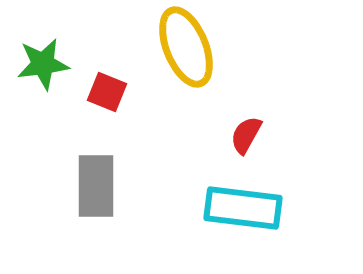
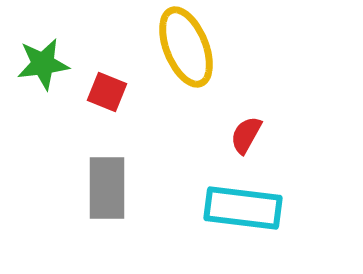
gray rectangle: moved 11 px right, 2 px down
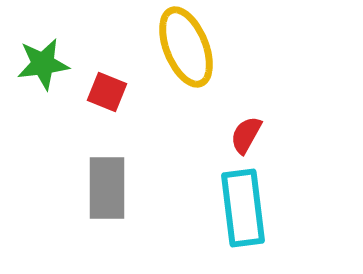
cyan rectangle: rotated 76 degrees clockwise
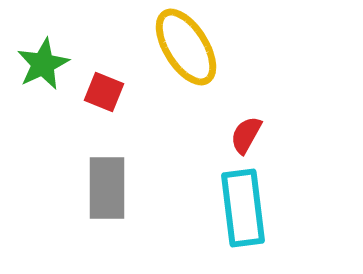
yellow ellipse: rotated 10 degrees counterclockwise
green star: rotated 18 degrees counterclockwise
red square: moved 3 px left
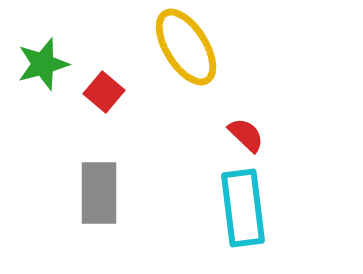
green star: rotated 10 degrees clockwise
red square: rotated 18 degrees clockwise
red semicircle: rotated 105 degrees clockwise
gray rectangle: moved 8 px left, 5 px down
